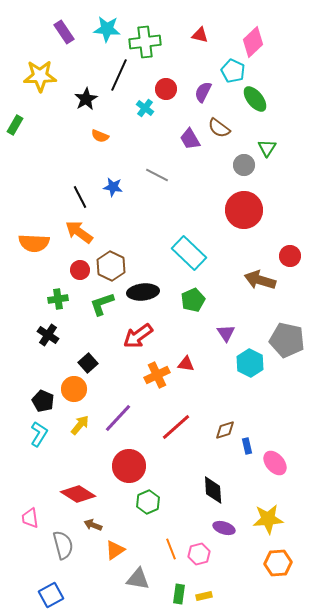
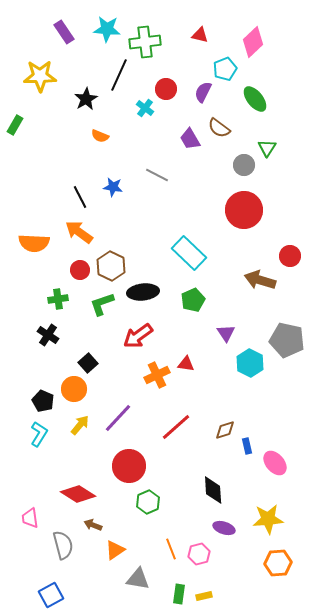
cyan pentagon at (233, 71): moved 8 px left, 2 px up; rotated 25 degrees clockwise
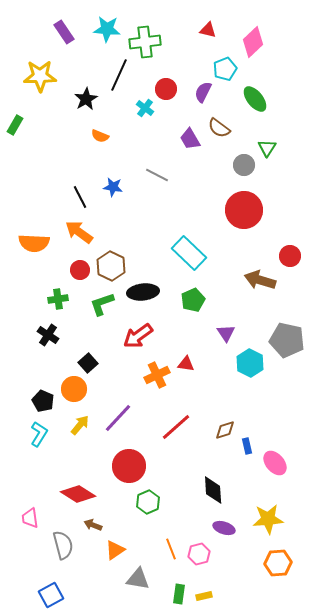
red triangle at (200, 35): moved 8 px right, 5 px up
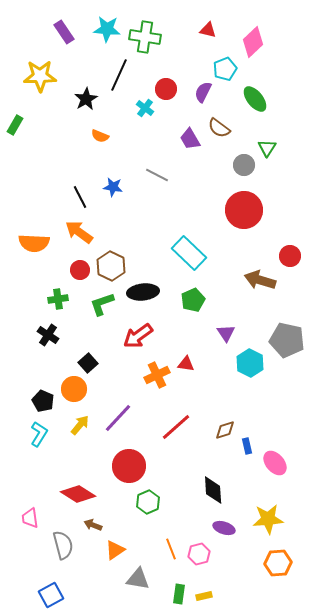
green cross at (145, 42): moved 5 px up; rotated 16 degrees clockwise
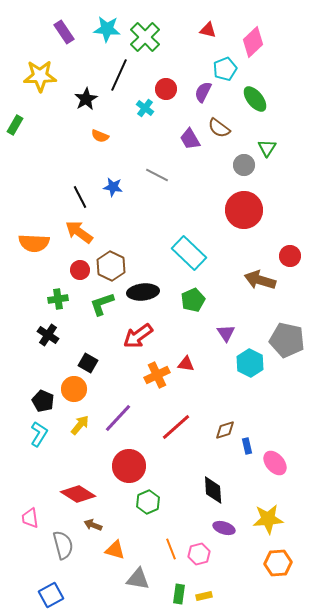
green cross at (145, 37): rotated 36 degrees clockwise
black square at (88, 363): rotated 18 degrees counterclockwise
orange triangle at (115, 550): rotated 50 degrees clockwise
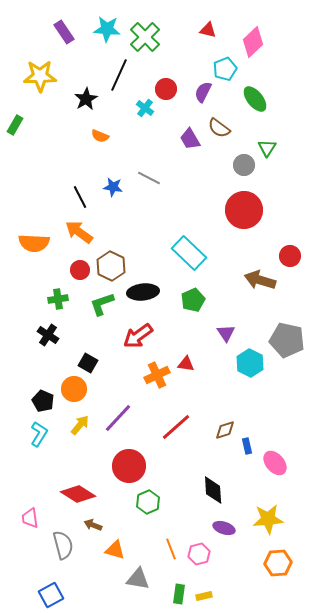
gray line at (157, 175): moved 8 px left, 3 px down
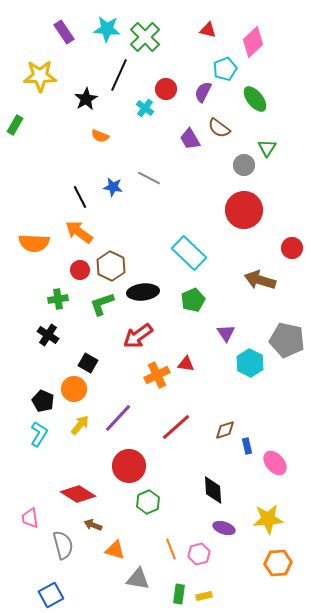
red circle at (290, 256): moved 2 px right, 8 px up
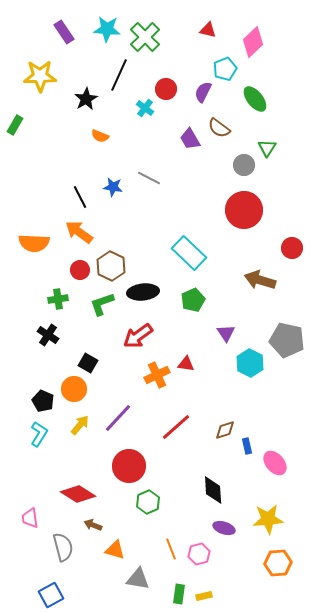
gray semicircle at (63, 545): moved 2 px down
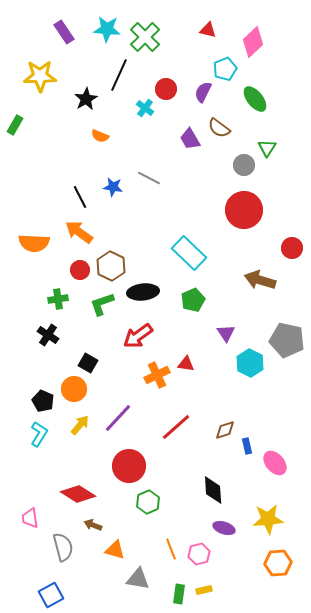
yellow rectangle at (204, 596): moved 6 px up
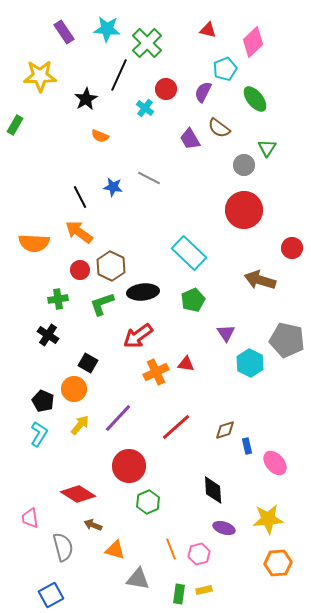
green cross at (145, 37): moved 2 px right, 6 px down
orange cross at (157, 375): moved 1 px left, 3 px up
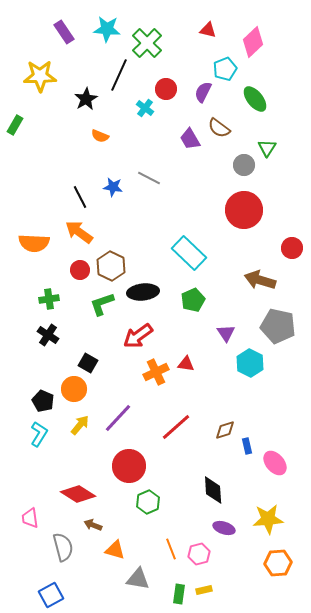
green cross at (58, 299): moved 9 px left
gray pentagon at (287, 340): moved 9 px left, 14 px up
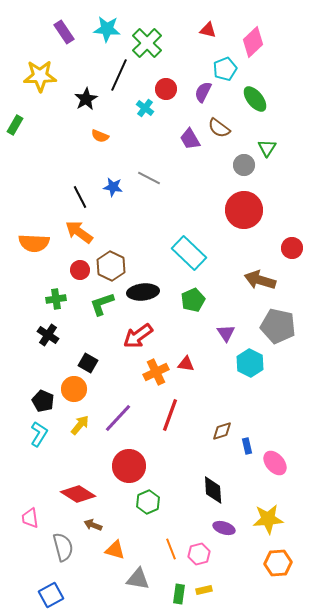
green cross at (49, 299): moved 7 px right
red line at (176, 427): moved 6 px left, 12 px up; rotated 28 degrees counterclockwise
brown diamond at (225, 430): moved 3 px left, 1 px down
